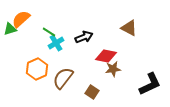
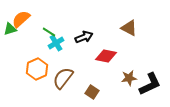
brown star: moved 16 px right, 9 px down
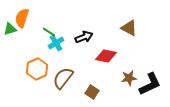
orange semicircle: moved 1 px right, 1 px up; rotated 30 degrees counterclockwise
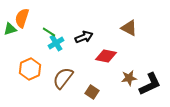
orange hexagon: moved 7 px left
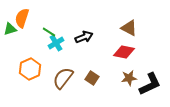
red diamond: moved 18 px right, 4 px up
brown square: moved 14 px up
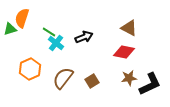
cyan cross: rotated 21 degrees counterclockwise
brown square: moved 3 px down; rotated 24 degrees clockwise
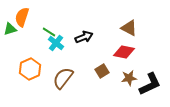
orange semicircle: moved 1 px up
brown square: moved 10 px right, 10 px up
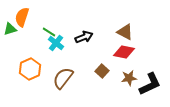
brown triangle: moved 4 px left, 4 px down
brown square: rotated 16 degrees counterclockwise
